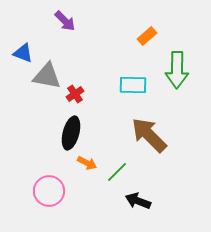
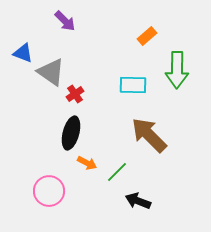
gray triangle: moved 4 px right, 4 px up; rotated 24 degrees clockwise
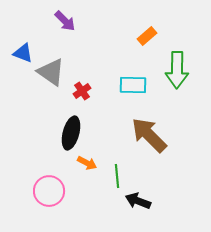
red cross: moved 7 px right, 3 px up
green line: moved 4 px down; rotated 50 degrees counterclockwise
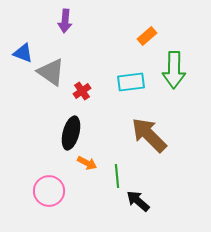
purple arrow: rotated 50 degrees clockwise
green arrow: moved 3 px left
cyan rectangle: moved 2 px left, 3 px up; rotated 8 degrees counterclockwise
black arrow: rotated 20 degrees clockwise
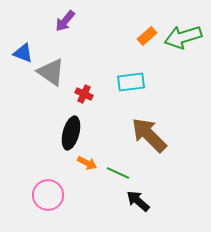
purple arrow: rotated 35 degrees clockwise
green arrow: moved 9 px right, 33 px up; rotated 72 degrees clockwise
red cross: moved 2 px right, 3 px down; rotated 30 degrees counterclockwise
green line: moved 1 px right, 3 px up; rotated 60 degrees counterclockwise
pink circle: moved 1 px left, 4 px down
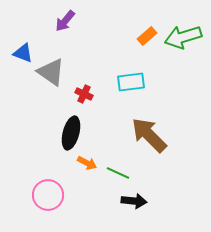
black arrow: moved 4 px left; rotated 145 degrees clockwise
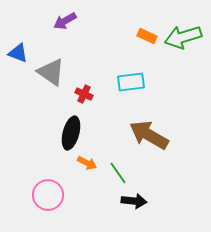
purple arrow: rotated 20 degrees clockwise
orange rectangle: rotated 66 degrees clockwise
blue triangle: moved 5 px left
brown arrow: rotated 15 degrees counterclockwise
green line: rotated 30 degrees clockwise
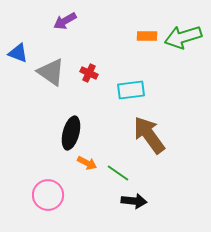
orange rectangle: rotated 24 degrees counterclockwise
cyan rectangle: moved 8 px down
red cross: moved 5 px right, 21 px up
brown arrow: rotated 24 degrees clockwise
green line: rotated 20 degrees counterclockwise
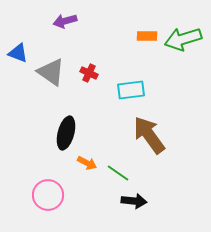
purple arrow: rotated 15 degrees clockwise
green arrow: moved 2 px down
black ellipse: moved 5 px left
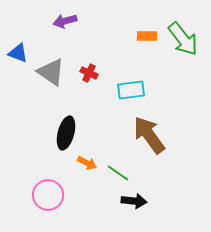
green arrow: rotated 111 degrees counterclockwise
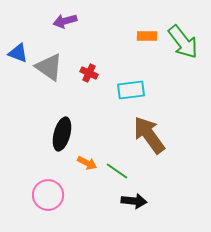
green arrow: moved 3 px down
gray triangle: moved 2 px left, 5 px up
black ellipse: moved 4 px left, 1 px down
green line: moved 1 px left, 2 px up
